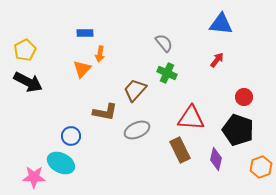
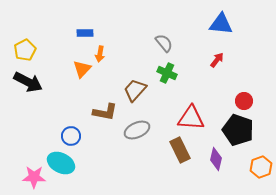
red circle: moved 4 px down
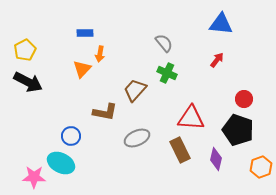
red circle: moved 2 px up
gray ellipse: moved 8 px down
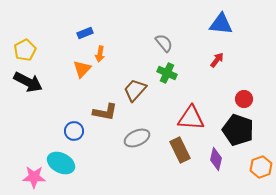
blue rectangle: rotated 21 degrees counterclockwise
blue circle: moved 3 px right, 5 px up
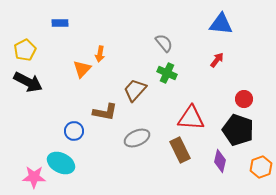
blue rectangle: moved 25 px left, 10 px up; rotated 21 degrees clockwise
purple diamond: moved 4 px right, 2 px down
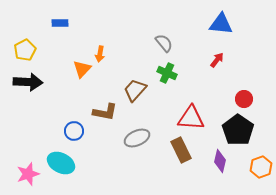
black arrow: rotated 24 degrees counterclockwise
black pentagon: rotated 16 degrees clockwise
brown rectangle: moved 1 px right
pink star: moved 6 px left, 3 px up; rotated 20 degrees counterclockwise
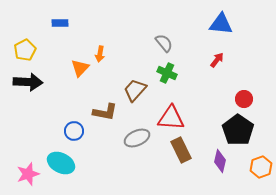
orange triangle: moved 2 px left, 1 px up
red triangle: moved 20 px left
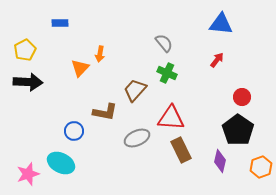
red circle: moved 2 px left, 2 px up
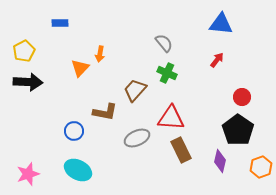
yellow pentagon: moved 1 px left, 1 px down
cyan ellipse: moved 17 px right, 7 px down
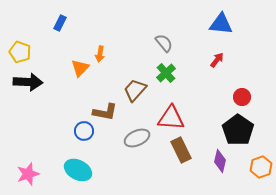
blue rectangle: rotated 63 degrees counterclockwise
yellow pentagon: moved 4 px left, 1 px down; rotated 25 degrees counterclockwise
green cross: moved 1 px left; rotated 24 degrees clockwise
blue circle: moved 10 px right
